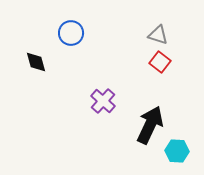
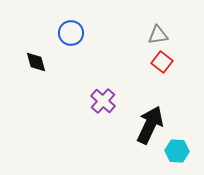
gray triangle: rotated 25 degrees counterclockwise
red square: moved 2 px right
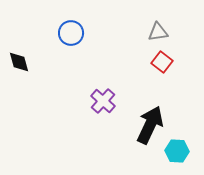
gray triangle: moved 3 px up
black diamond: moved 17 px left
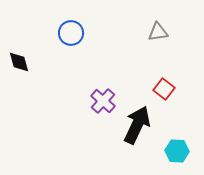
red square: moved 2 px right, 27 px down
black arrow: moved 13 px left
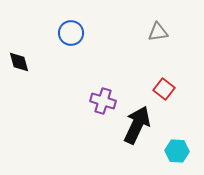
purple cross: rotated 25 degrees counterclockwise
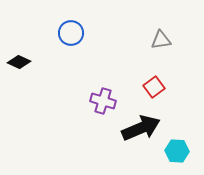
gray triangle: moved 3 px right, 8 px down
black diamond: rotated 50 degrees counterclockwise
red square: moved 10 px left, 2 px up; rotated 15 degrees clockwise
black arrow: moved 4 px right, 3 px down; rotated 42 degrees clockwise
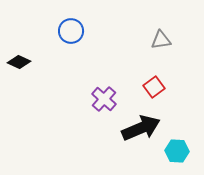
blue circle: moved 2 px up
purple cross: moved 1 px right, 2 px up; rotated 25 degrees clockwise
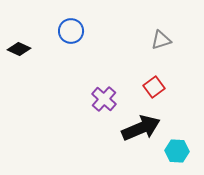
gray triangle: rotated 10 degrees counterclockwise
black diamond: moved 13 px up
